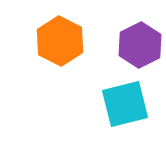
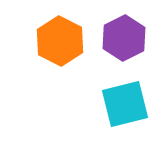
purple hexagon: moved 16 px left, 7 px up
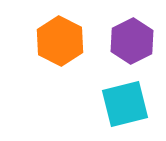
purple hexagon: moved 8 px right, 3 px down
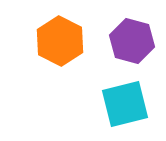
purple hexagon: rotated 18 degrees counterclockwise
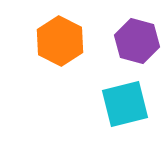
purple hexagon: moved 5 px right
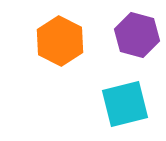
purple hexagon: moved 6 px up
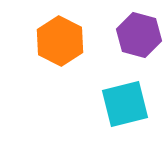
purple hexagon: moved 2 px right
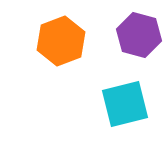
orange hexagon: moved 1 px right; rotated 12 degrees clockwise
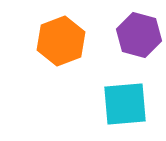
cyan square: rotated 9 degrees clockwise
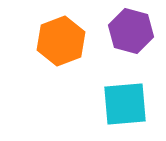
purple hexagon: moved 8 px left, 4 px up
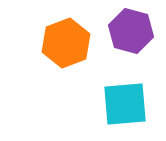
orange hexagon: moved 5 px right, 2 px down
